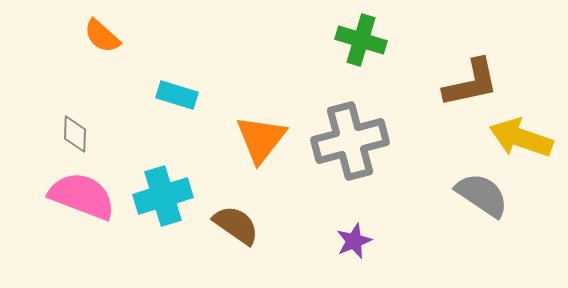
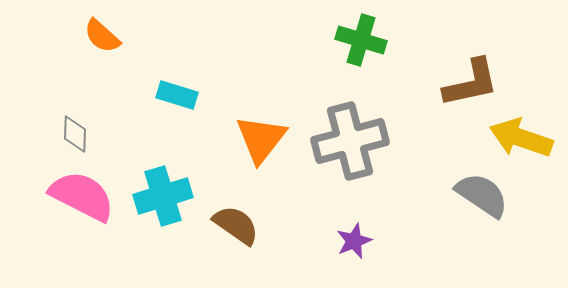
pink semicircle: rotated 6 degrees clockwise
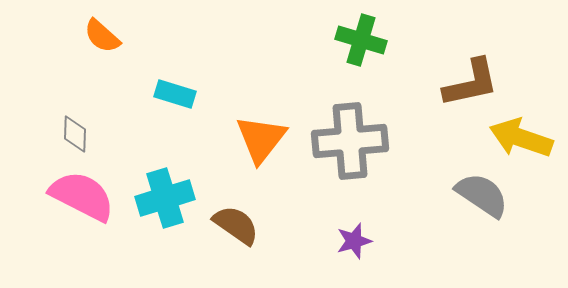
cyan rectangle: moved 2 px left, 1 px up
gray cross: rotated 10 degrees clockwise
cyan cross: moved 2 px right, 2 px down
purple star: rotated 6 degrees clockwise
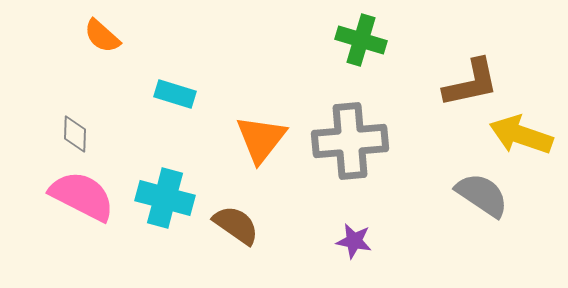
yellow arrow: moved 3 px up
cyan cross: rotated 32 degrees clockwise
purple star: rotated 27 degrees clockwise
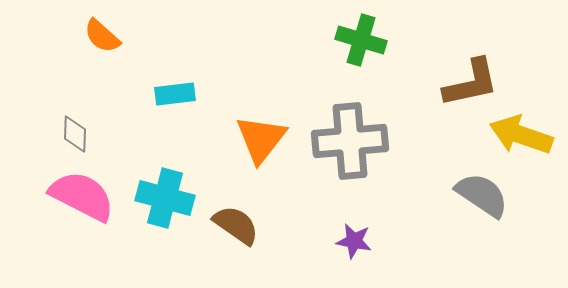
cyan rectangle: rotated 24 degrees counterclockwise
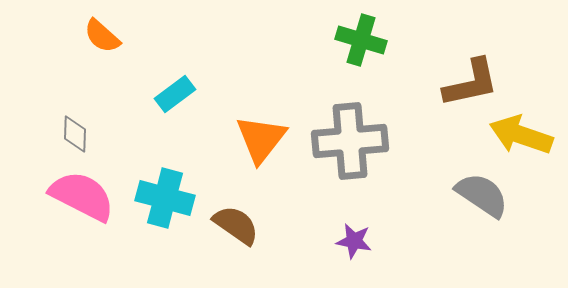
cyan rectangle: rotated 30 degrees counterclockwise
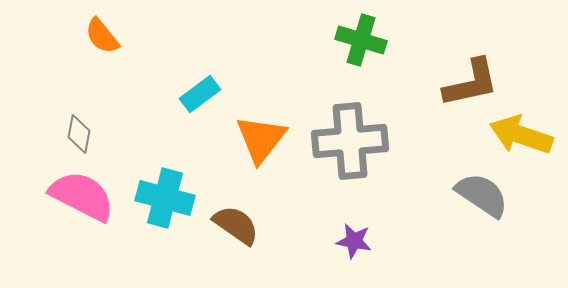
orange semicircle: rotated 9 degrees clockwise
cyan rectangle: moved 25 px right
gray diamond: moved 4 px right; rotated 9 degrees clockwise
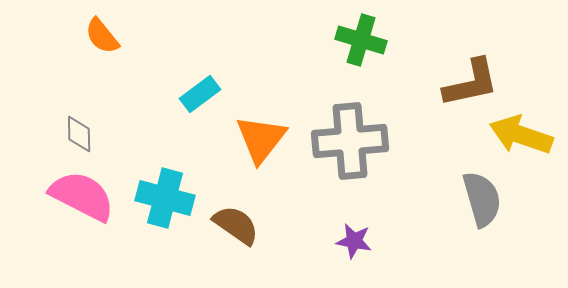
gray diamond: rotated 12 degrees counterclockwise
gray semicircle: moved 4 px down; rotated 40 degrees clockwise
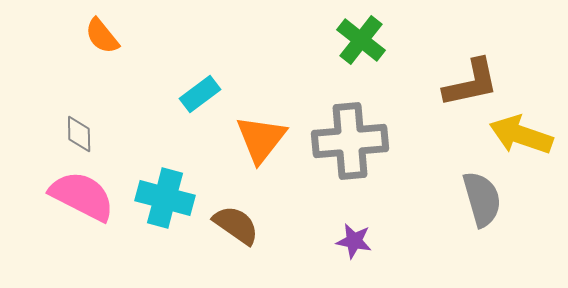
green cross: rotated 21 degrees clockwise
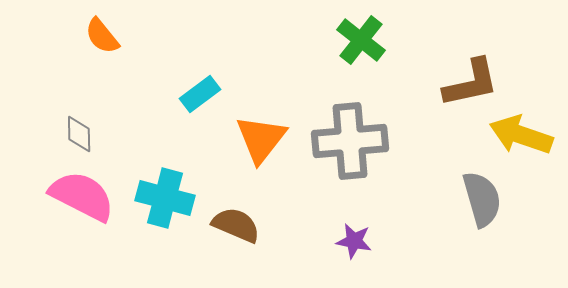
brown semicircle: rotated 12 degrees counterclockwise
